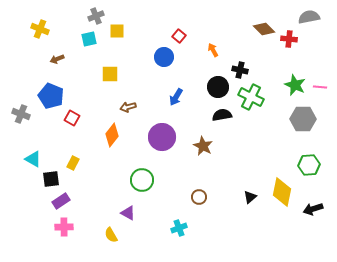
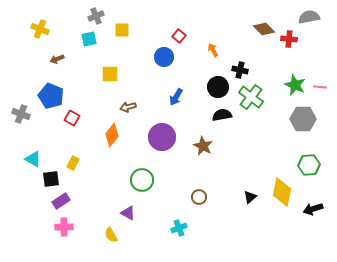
yellow square at (117, 31): moved 5 px right, 1 px up
green cross at (251, 97): rotated 10 degrees clockwise
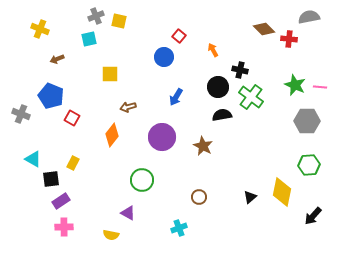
yellow square at (122, 30): moved 3 px left, 9 px up; rotated 14 degrees clockwise
gray hexagon at (303, 119): moved 4 px right, 2 px down
black arrow at (313, 209): moved 7 px down; rotated 30 degrees counterclockwise
yellow semicircle at (111, 235): rotated 49 degrees counterclockwise
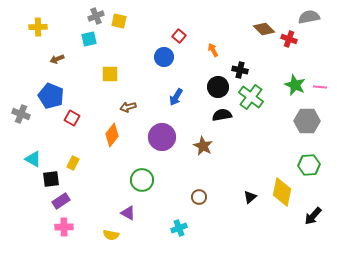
yellow cross at (40, 29): moved 2 px left, 2 px up; rotated 24 degrees counterclockwise
red cross at (289, 39): rotated 14 degrees clockwise
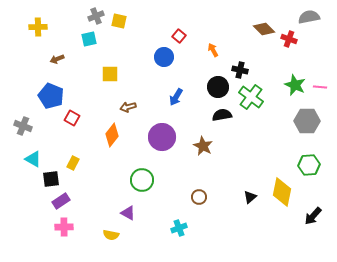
gray cross at (21, 114): moved 2 px right, 12 px down
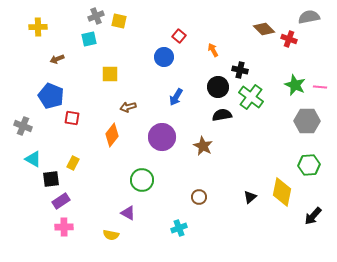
red square at (72, 118): rotated 21 degrees counterclockwise
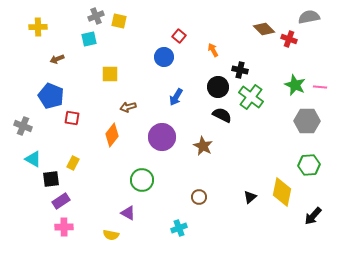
black semicircle at (222, 115): rotated 36 degrees clockwise
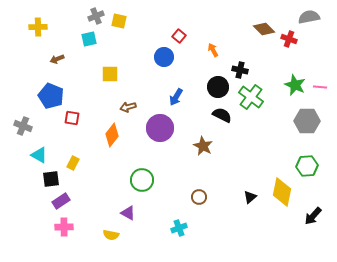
purple circle at (162, 137): moved 2 px left, 9 px up
cyan triangle at (33, 159): moved 6 px right, 4 px up
green hexagon at (309, 165): moved 2 px left, 1 px down
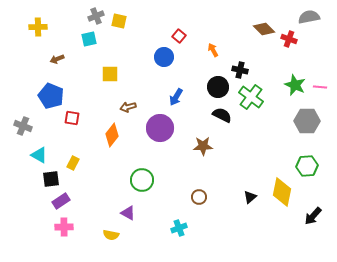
brown star at (203, 146): rotated 30 degrees counterclockwise
